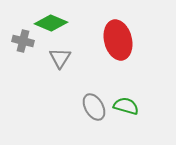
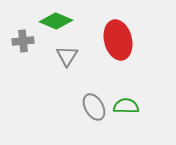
green diamond: moved 5 px right, 2 px up
gray cross: rotated 20 degrees counterclockwise
gray triangle: moved 7 px right, 2 px up
green semicircle: rotated 15 degrees counterclockwise
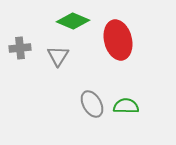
green diamond: moved 17 px right
gray cross: moved 3 px left, 7 px down
gray triangle: moved 9 px left
gray ellipse: moved 2 px left, 3 px up
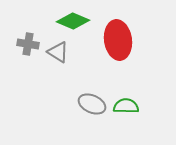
red ellipse: rotated 6 degrees clockwise
gray cross: moved 8 px right, 4 px up; rotated 15 degrees clockwise
gray triangle: moved 4 px up; rotated 30 degrees counterclockwise
gray ellipse: rotated 36 degrees counterclockwise
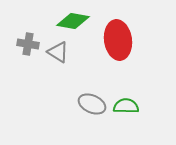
green diamond: rotated 12 degrees counterclockwise
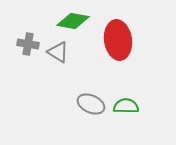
gray ellipse: moved 1 px left
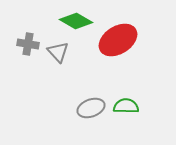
green diamond: moved 3 px right; rotated 20 degrees clockwise
red ellipse: rotated 66 degrees clockwise
gray triangle: rotated 15 degrees clockwise
gray ellipse: moved 4 px down; rotated 44 degrees counterclockwise
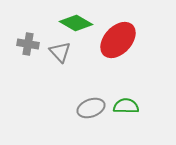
green diamond: moved 2 px down
red ellipse: rotated 15 degrees counterclockwise
gray triangle: moved 2 px right
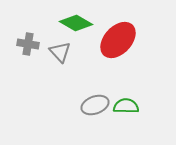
gray ellipse: moved 4 px right, 3 px up
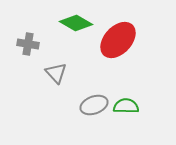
gray triangle: moved 4 px left, 21 px down
gray ellipse: moved 1 px left
